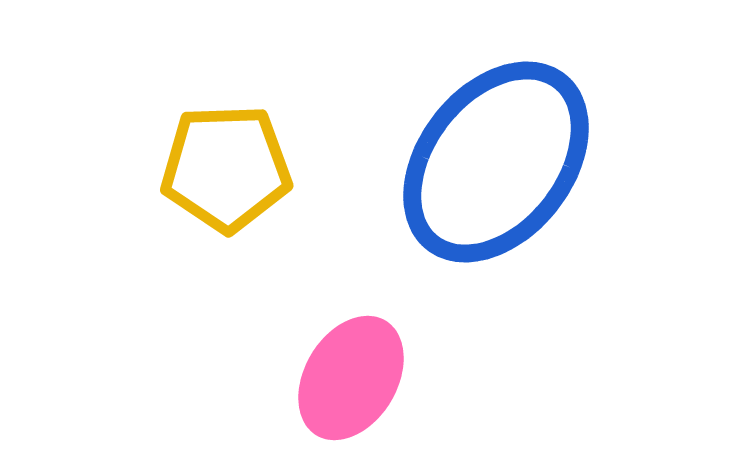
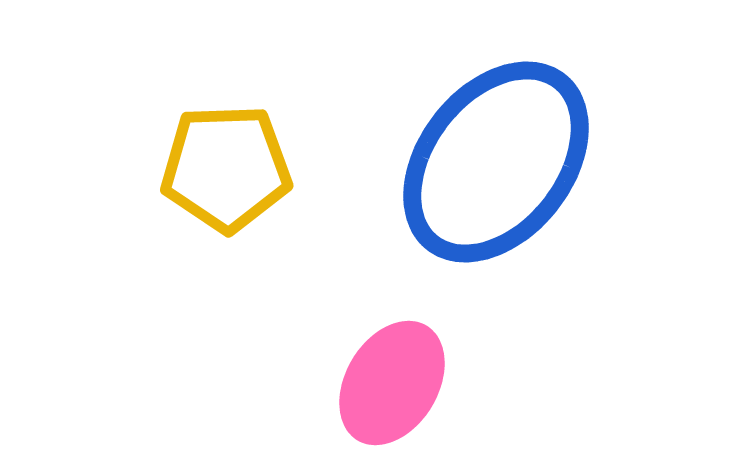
pink ellipse: moved 41 px right, 5 px down
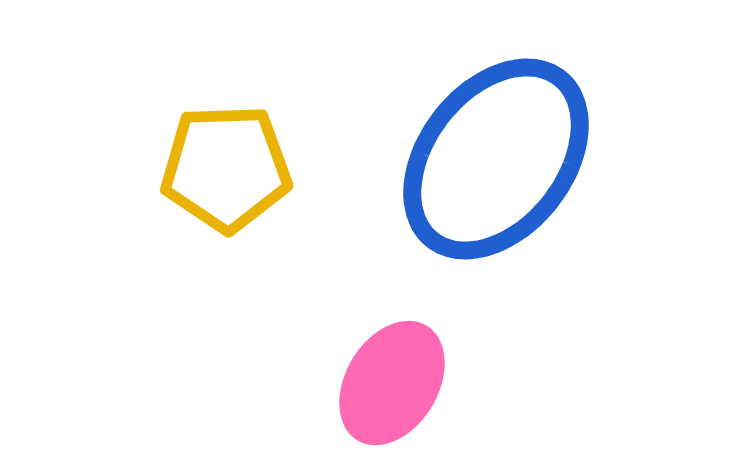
blue ellipse: moved 3 px up
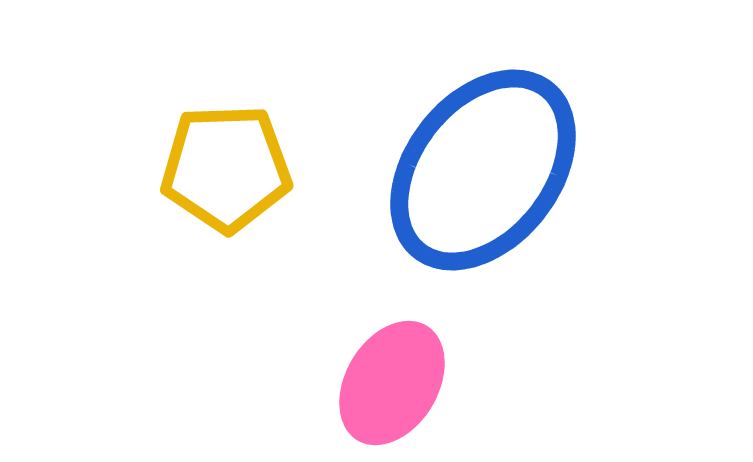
blue ellipse: moved 13 px left, 11 px down
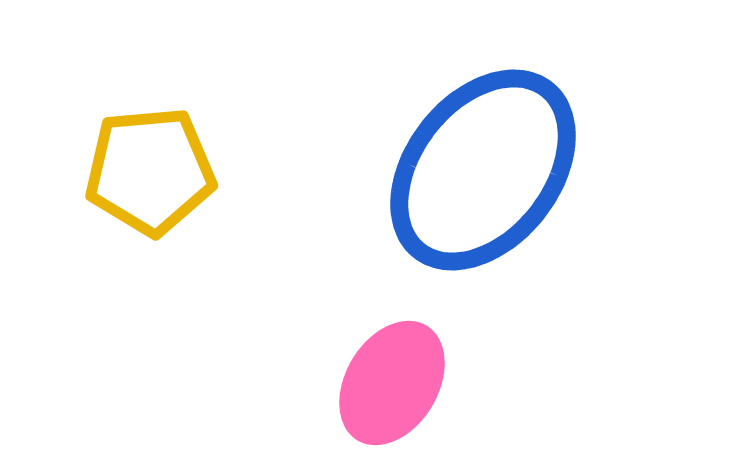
yellow pentagon: moved 76 px left, 3 px down; rotated 3 degrees counterclockwise
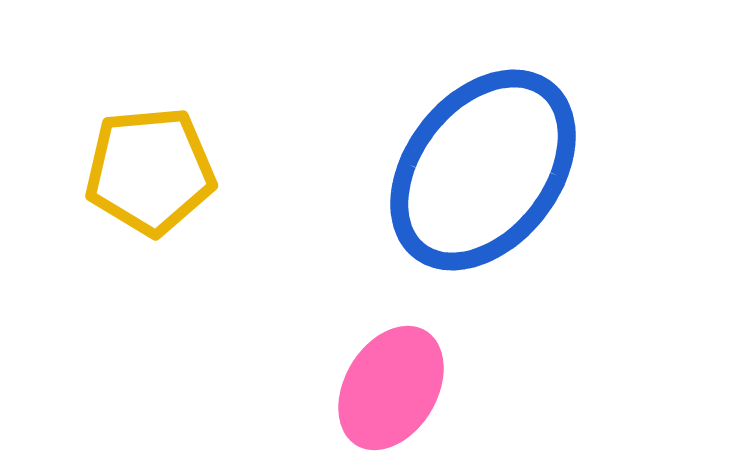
pink ellipse: moved 1 px left, 5 px down
